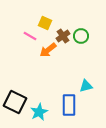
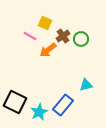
green circle: moved 3 px down
cyan triangle: moved 1 px up
blue rectangle: moved 6 px left; rotated 40 degrees clockwise
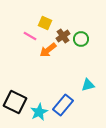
cyan triangle: moved 2 px right
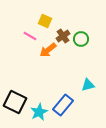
yellow square: moved 2 px up
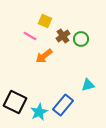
orange arrow: moved 4 px left, 6 px down
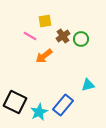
yellow square: rotated 32 degrees counterclockwise
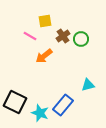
cyan star: moved 1 px right, 1 px down; rotated 24 degrees counterclockwise
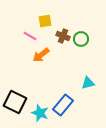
brown cross: rotated 32 degrees counterclockwise
orange arrow: moved 3 px left, 1 px up
cyan triangle: moved 2 px up
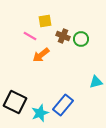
cyan triangle: moved 8 px right, 1 px up
cyan star: rotated 30 degrees clockwise
